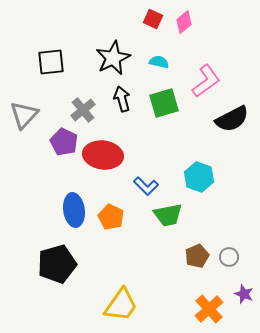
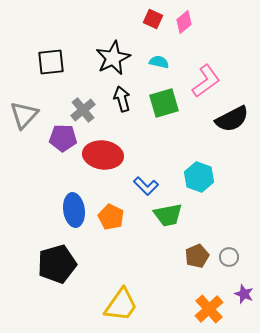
purple pentagon: moved 1 px left, 4 px up; rotated 24 degrees counterclockwise
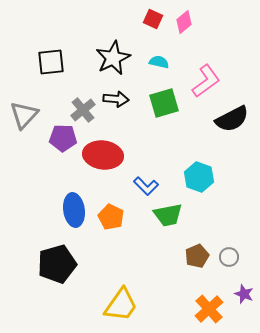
black arrow: moved 6 px left; rotated 110 degrees clockwise
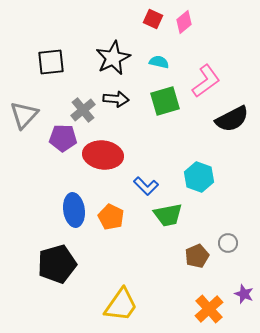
green square: moved 1 px right, 2 px up
gray circle: moved 1 px left, 14 px up
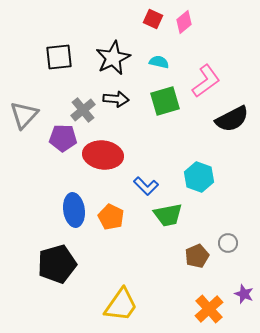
black square: moved 8 px right, 5 px up
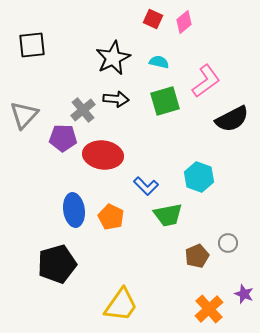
black square: moved 27 px left, 12 px up
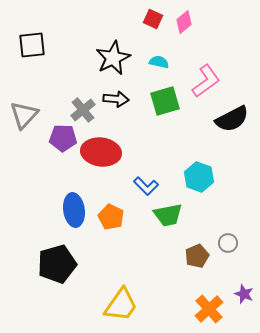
red ellipse: moved 2 px left, 3 px up
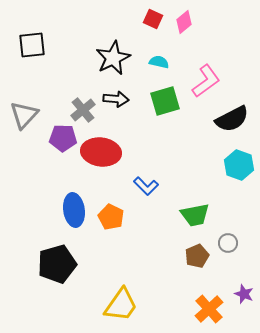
cyan hexagon: moved 40 px right, 12 px up
green trapezoid: moved 27 px right
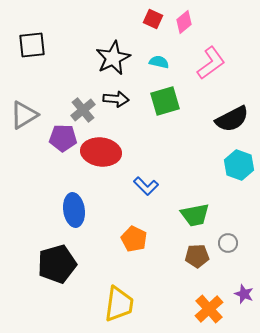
pink L-shape: moved 5 px right, 18 px up
gray triangle: rotated 16 degrees clockwise
orange pentagon: moved 23 px right, 22 px down
brown pentagon: rotated 20 degrees clockwise
yellow trapezoid: moved 2 px left, 1 px up; rotated 27 degrees counterclockwise
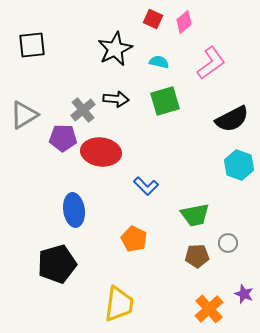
black star: moved 2 px right, 9 px up
